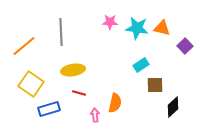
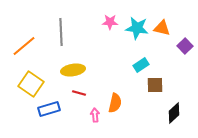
black diamond: moved 1 px right, 6 px down
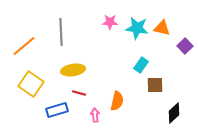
cyan rectangle: rotated 21 degrees counterclockwise
orange semicircle: moved 2 px right, 2 px up
blue rectangle: moved 8 px right, 1 px down
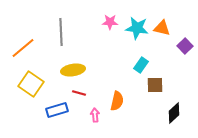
orange line: moved 1 px left, 2 px down
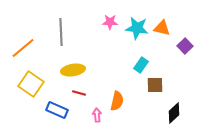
blue rectangle: rotated 40 degrees clockwise
pink arrow: moved 2 px right
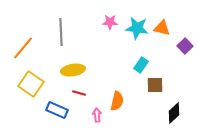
orange line: rotated 10 degrees counterclockwise
